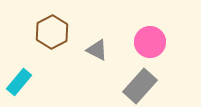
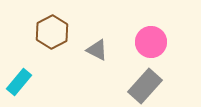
pink circle: moved 1 px right
gray rectangle: moved 5 px right
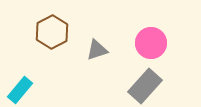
pink circle: moved 1 px down
gray triangle: rotated 45 degrees counterclockwise
cyan rectangle: moved 1 px right, 8 px down
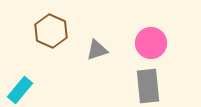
brown hexagon: moved 1 px left, 1 px up; rotated 8 degrees counterclockwise
gray rectangle: moved 3 px right; rotated 48 degrees counterclockwise
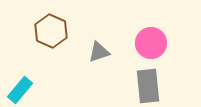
gray triangle: moved 2 px right, 2 px down
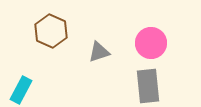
cyan rectangle: moved 1 px right; rotated 12 degrees counterclockwise
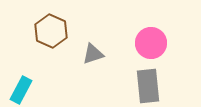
gray triangle: moved 6 px left, 2 px down
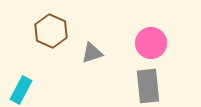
gray triangle: moved 1 px left, 1 px up
